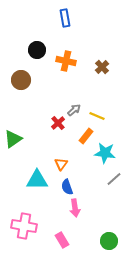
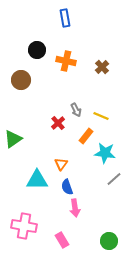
gray arrow: moved 2 px right; rotated 104 degrees clockwise
yellow line: moved 4 px right
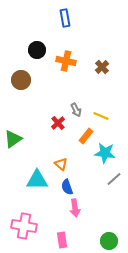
orange triangle: rotated 24 degrees counterclockwise
pink rectangle: rotated 21 degrees clockwise
